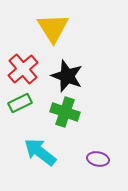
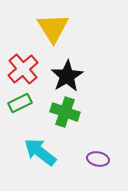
black star: rotated 20 degrees clockwise
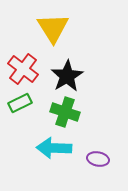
red cross: rotated 12 degrees counterclockwise
cyan arrow: moved 14 px right, 4 px up; rotated 36 degrees counterclockwise
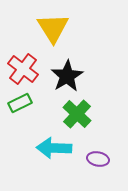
green cross: moved 12 px right, 2 px down; rotated 24 degrees clockwise
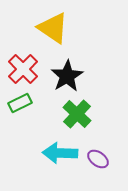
yellow triangle: rotated 24 degrees counterclockwise
red cross: rotated 8 degrees clockwise
cyan arrow: moved 6 px right, 5 px down
purple ellipse: rotated 25 degrees clockwise
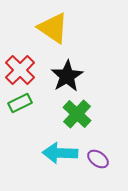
red cross: moved 3 px left, 1 px down
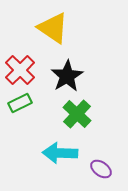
purple ellipse: moved 3 px right, 10 px down
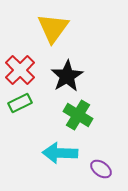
yellow triangle: rotated 32 degrees clockwise
green cross: moved 1 px right, 1 px down; rotated 12 degrees counterclockwise
